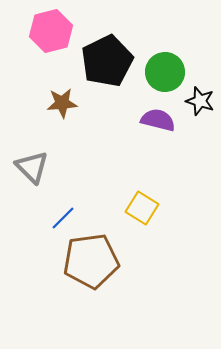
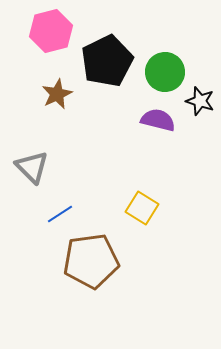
brown star: moved 5 px left, 9 px up; rotated 20 degrees counterclockwise
blue line: moved 3 px left, 4 px up; rotated 12 degrees clockwise
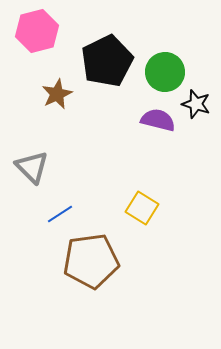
pink hexagon: moved 14 px left
black star: moved 4 px left, 3 px down
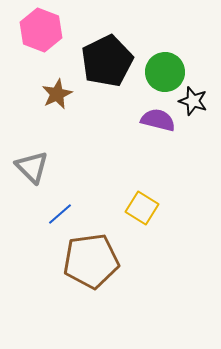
pink hexagon: moved 4 px right, 1 px up; rotated 24 degrees counterclockwise
black star: moved 3 px left, 3 px up
blue line: rotated 8 degrees counterclockwise
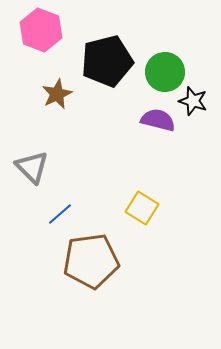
black pentagon: rotated 12 degrees clockwise
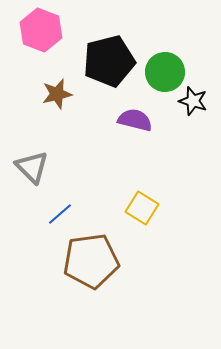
black pentagon: moved 2 px right
brown star: rotated 12 degrees clockwise
purple semicircle: moved 23 px left
